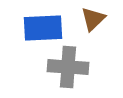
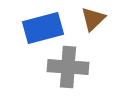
blue rectangle: rotated 12 degrees counterclockwise
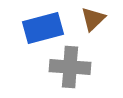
gray cross: moved 2 px right
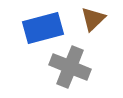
gray cross: rotated 18 degrees clockwise
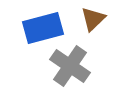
gray cross: moved 1 px up; rotated 12 degrees clockwise
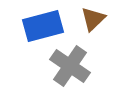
blue rectangle: moved 2 px up
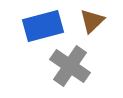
brown triangle: moved 1 px left, 2 px down
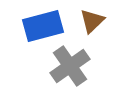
gray cross: rotated 21 degrees clockwise
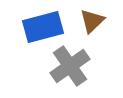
blue rectangle: moved 1 px down
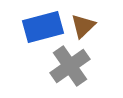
brown triangle: moved 9 px left, 5 px down
